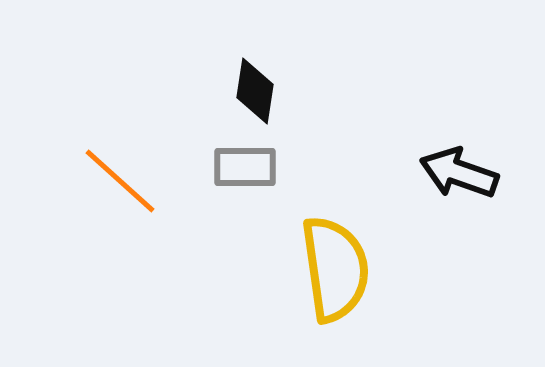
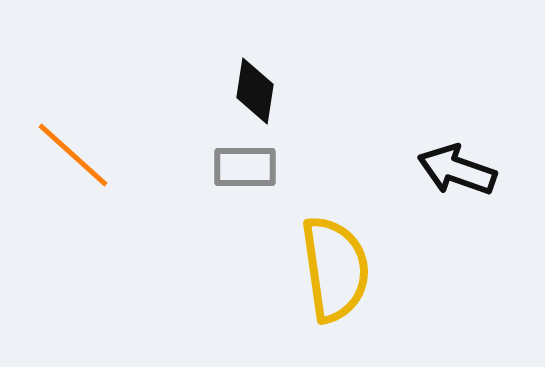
black arrow: moved 2 px left, 3 px up
orange line: moved 47 px left, 26 px up
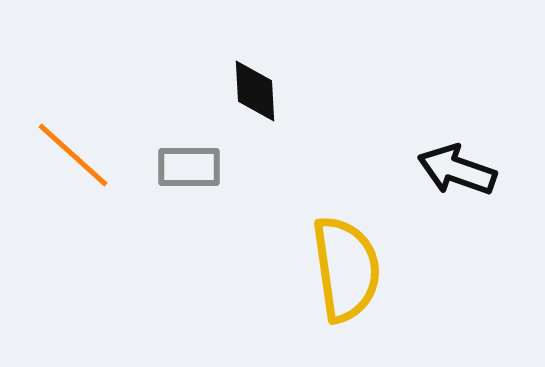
black diamond: rotated 12 degrees counterclockwise
gray rectangle: moved 56 px left
yellow semicircle: moved 11 px right
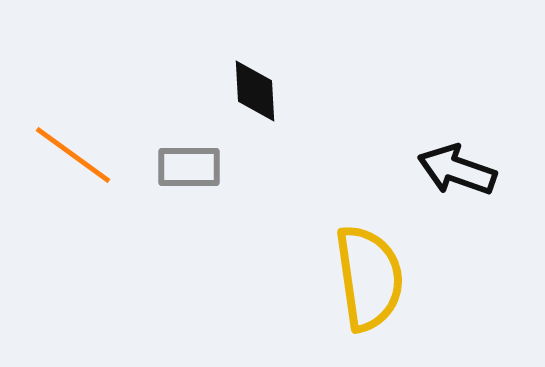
orange line: rotated 6 degrees counterclockwise
yellow semicircle: moved 23 px right, 9 px down
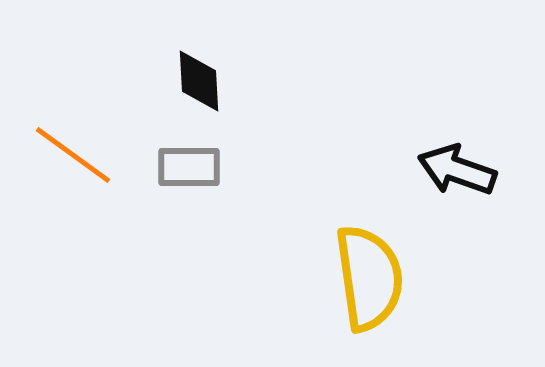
black diamond: moved 56 px left, 10 px up
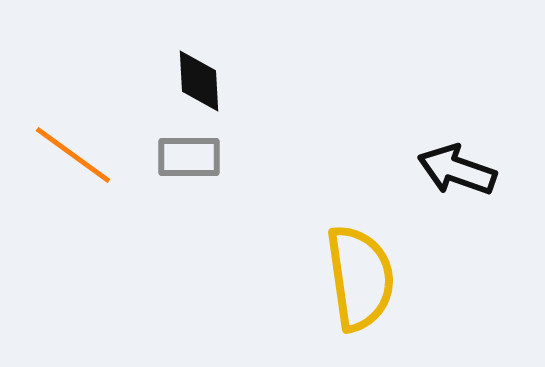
gray rectangle: moved 10 px up
yellow semicircle: moved 9 px left
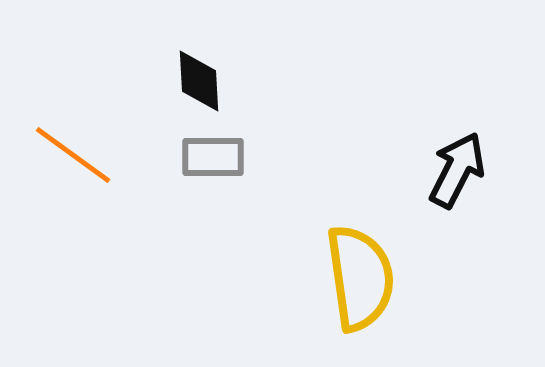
gray rectangle: moved 24 px right
black arrow: rotated 98 degrees clockwise
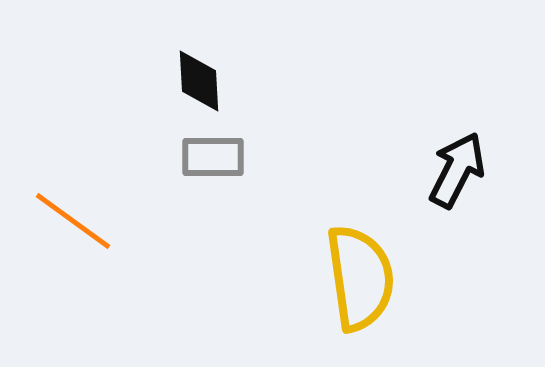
orange line: moved 66 px down
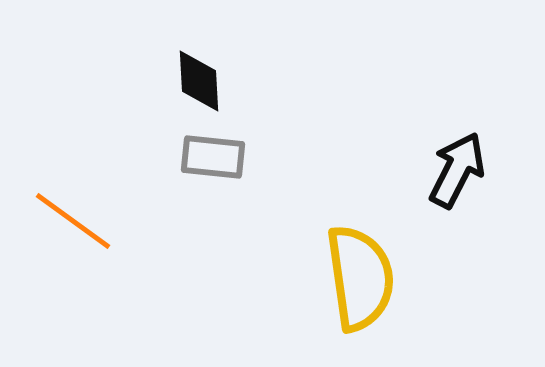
gray rectangle: rotated 6 degrees clockwise
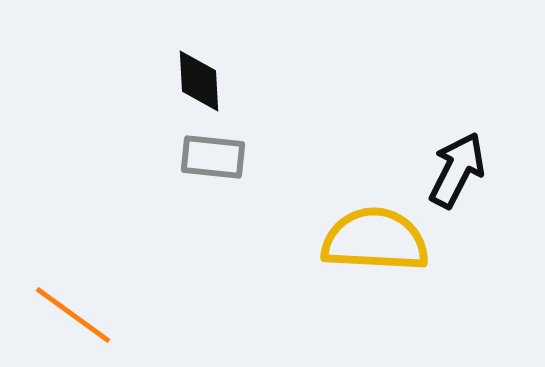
orange line: moved 94 px down
yellow semicircle: moved 15 px right, 38 px up; rotated 79 degrees counterclockwise
